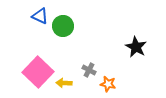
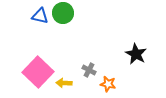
blue triangle: rotated 12 degrees counterclockwise
green circle: moved 13 px up
black star: moved 7 px down
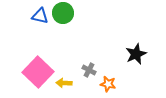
black star: rotated 20 degrees clockwise
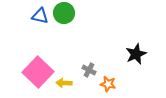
green circle: moved 1 px right
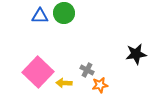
blue triangle: rotated 12 degrees counterclockwise
black star: rotated 15 degrees clockwise
gray cross: moved 2 px left
orange star: moved 8 px left, 1 px down; rotated 21 degrees counterclockwise
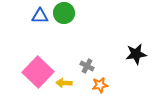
gray cross: moved 4 px up
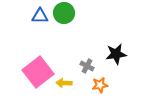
black star: moved 20 px left
pink square: rotated 8 degrees clockwise
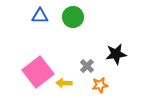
green circle: moved 9 px right, 4 px down
gray cross: rotated 16 degrees clockwise
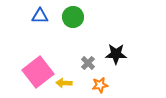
black star: rotated 10 degrees clockwise
gray cross: moved 1 px right, 3 px up
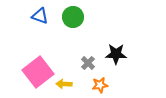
blue triangle: rotated 18 degrees clockwise
yellow arrow: moved 1 px down
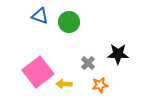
green circle: moved 4 px left, 5 px down
black star: moved 2 px right
